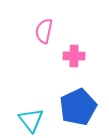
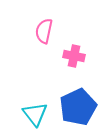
pink cross: rotated 10 degrees clockwise
cyan triangle: moved 4 px right, 6 px up
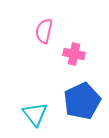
pink cross: moved 2 px up
blue pentagon: moved 4 px right, 6 px up
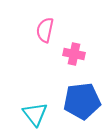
pink semicircle: moved 1 px right, 1 px up
blue pentagon: rotated 18 degrees clockwise
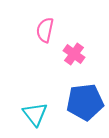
pink cross: rotated 25 degrees clockwise
blue pentagon: moved 3 px right, 1 px down
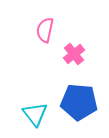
pink cross: rotated 15 degrees clockwise
blue pentagon: moved 6 px left; rotated 12 degrees clockwise
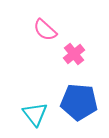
pink semicircle: rotated 60 degrees counterclockwise
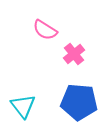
pink semicircle: rotated 10 degrees counterclockwise
cyan triangle: moved 12 px left, 8 px up
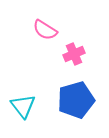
pink cross: rotated 15 degrees clockwise
blue pentagon: moved 3 px left, 2 px up; rotated 21 degrees counterclockwise
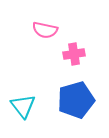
pink semicircle: rotated 20 degrees counterclockwise
pink cross: rotated 15 degrees clockwise
